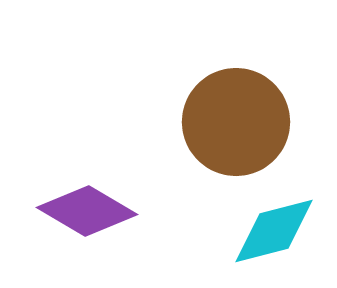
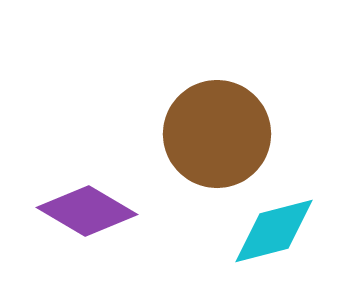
brown circle: moved 19 px left, 12 px down
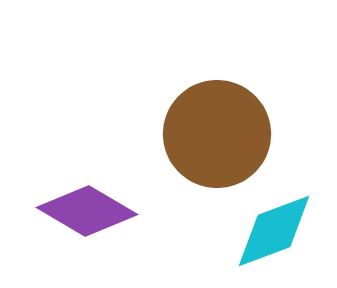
cyan diamond: rotated 6 degrees counterclockwise
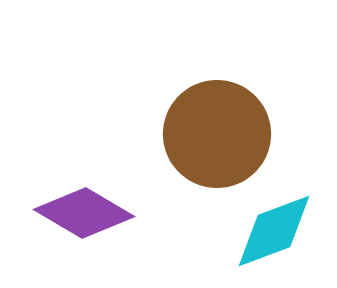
purple diamond: moved 3 px left, 2 px down
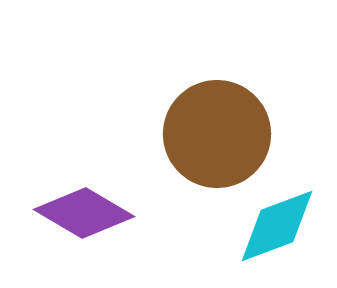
cyan diamond: moved 3 px right, 5 px up
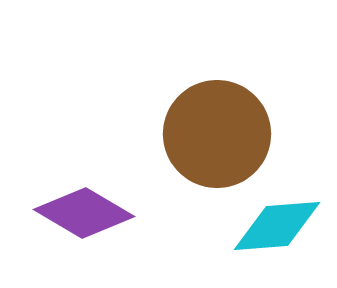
cyan diamond: rotated 16 degrees clockwise
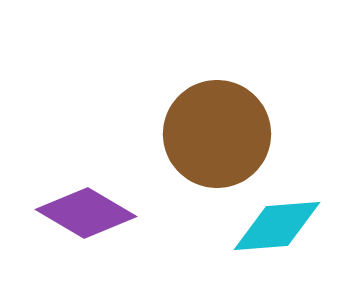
purple diamond: moved 2 px right
